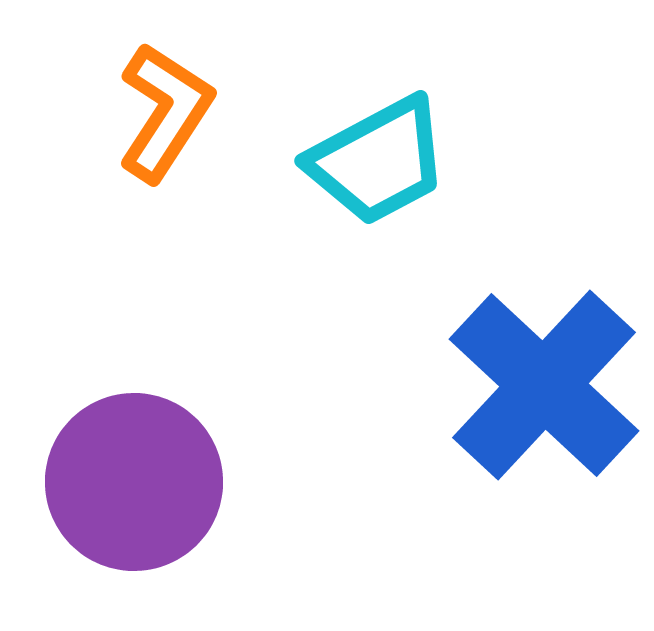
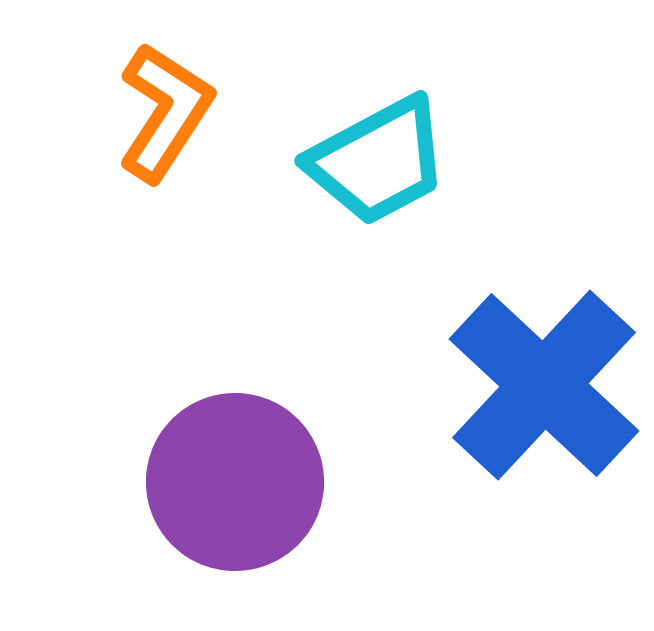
purple circle: moved 101 px right
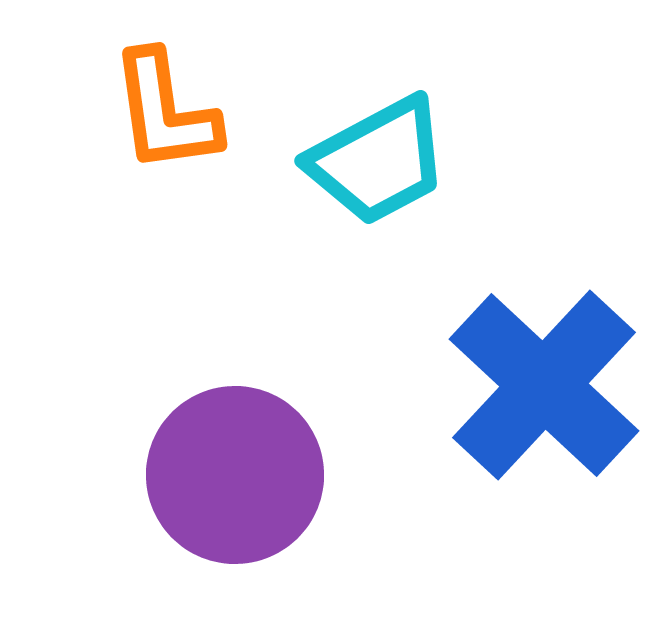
orange L-shape: rotated 139 degrees clockwise
purple circle: moved 7 px up
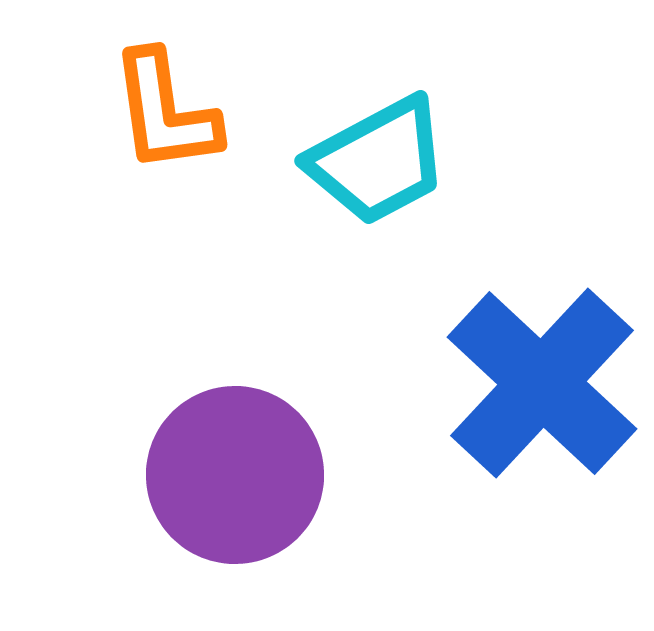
blue cross: moved 2 px left, 2 px up
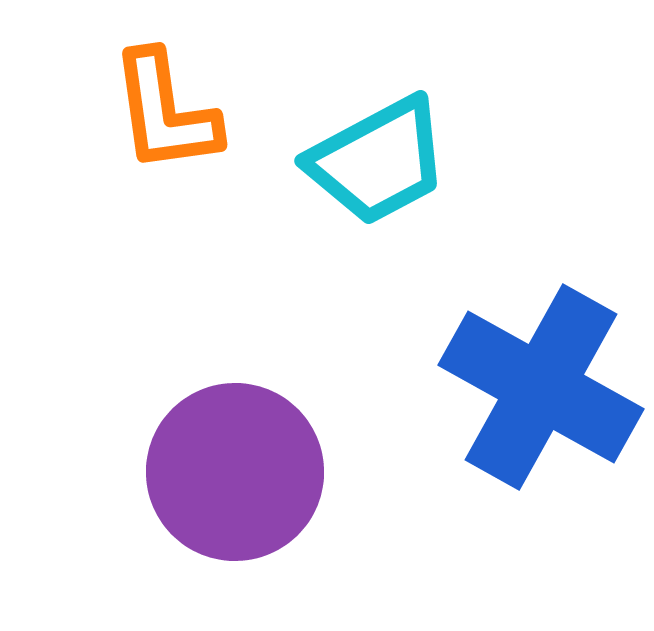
blue cross: moved 1 px left, 4 px down; rotated 14 degrees counterclockwise
purple circle: moved 3 px up
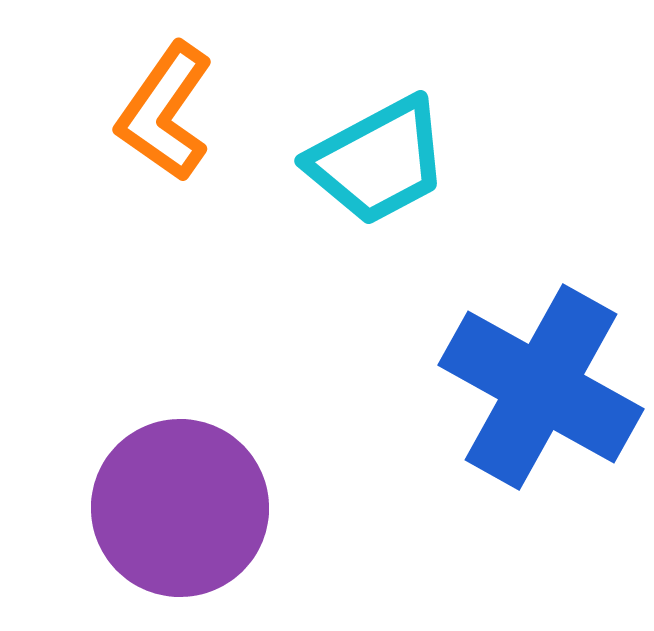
orange L-shape: rotated 43 degrees clockwise
purple circle: moved 55 px left, 36 px down
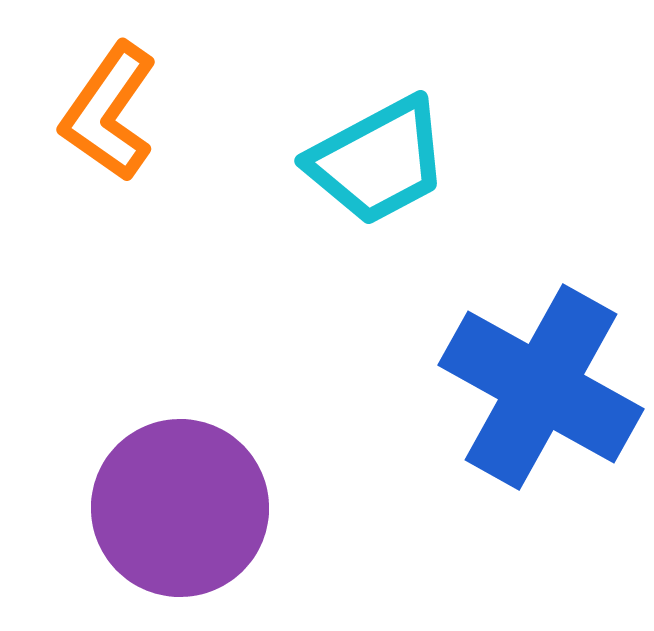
orange L-shape: moved 56 px left
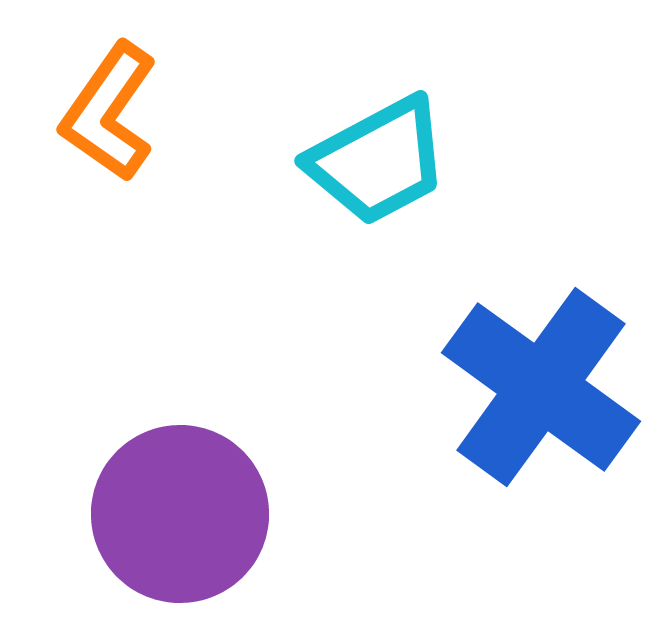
blue cross: rotated 7 degrees clockwise
purple circle: moved 6 px down
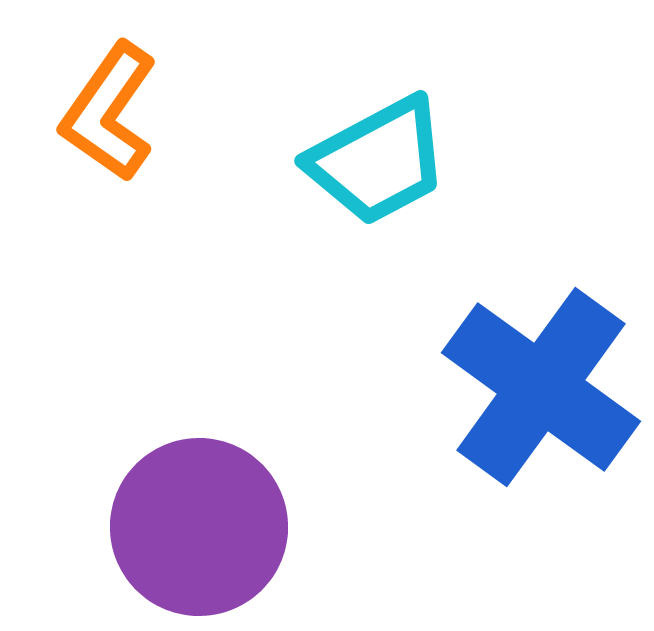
purple circle: moved 19 px right, 13 px down
